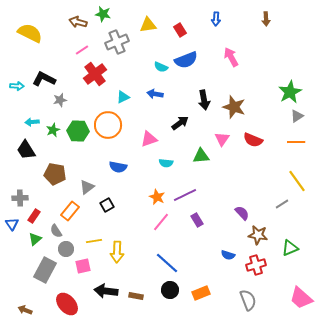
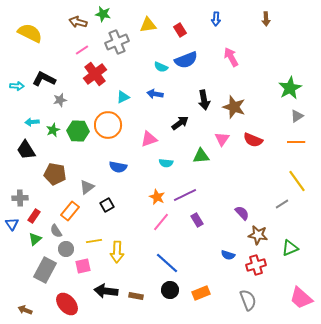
green star at (290, 92): moved 4 px up
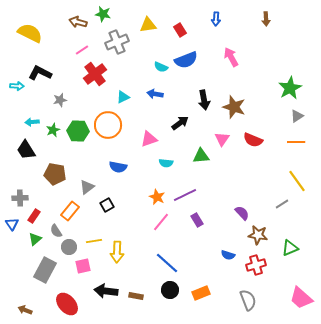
black L-shape at (44, 79): moved 4 px left, 6 px up
gray circle at (66, 249): moved 3 px right, 2 px up
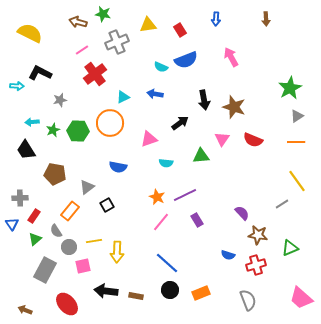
orange circle at (108, 125): moved 2 px right, 2 px up
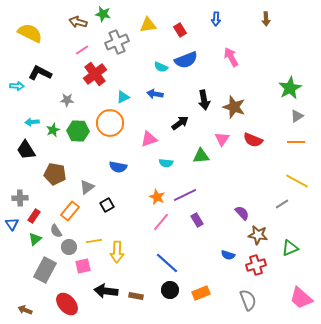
gray star at (60, 100): moved 7 px right; rotated 16 degrees clockwise
yellow line at (297, 181): rotated 25 degrees counterclockwise
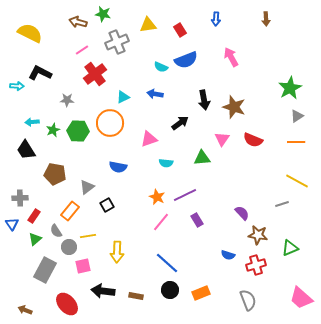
green triangle at (201, 156): moved 1 px right, 2 px down
gray line at (282, 204): rotated 16 degrees clockwise
yellow line at (94, 241): moved 6 px left, 5 px up
black arrow at (106, 291): moved 3 px left
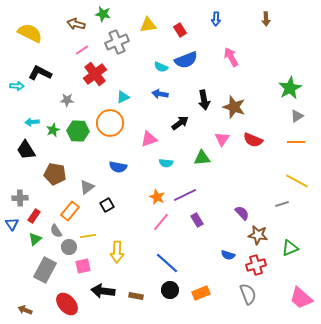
brown arrow at (78, 22): moved 2 px left, 2 px down
blue arrow at (155, 94): moved 5 px right
gray semicircle at (248, 300): moved 6 px up
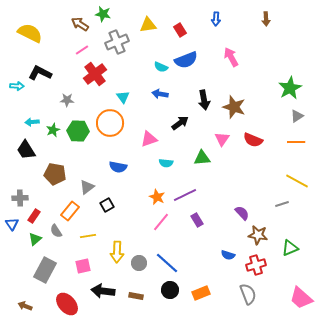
brown arrow at (76, 24): moved 4 px right; rotated 18 degrees clockwise
cyan triangle at (123, 97): rotated 40 degrees counterclockwise
gray circle at (69, 247): moved 70 px right, 16 px down
brown arrow at (25, 310): moved 4 px up
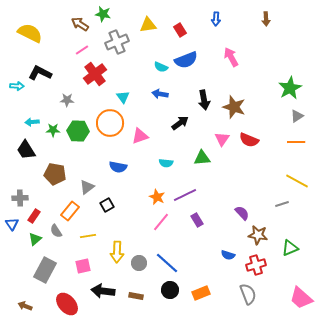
green star at (53, 130): rotated 24 degrees clockwise
pink triangle at (149, 139): moved 9 px left, 3 px up
red semicircle at (253, 140): moved 4 px left
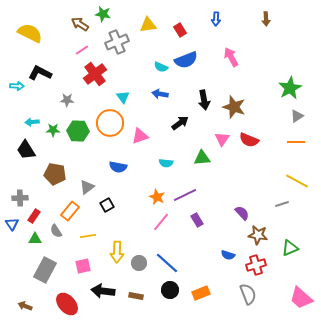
green triangle at (35, 239): rotated 40 degrees clockwise
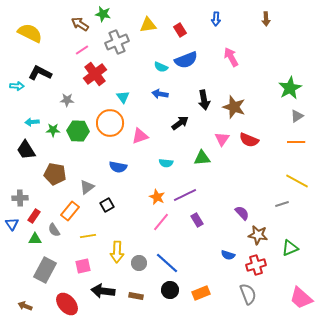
gray semicircle at (56, 231): moved 2 px left, 1 px up
